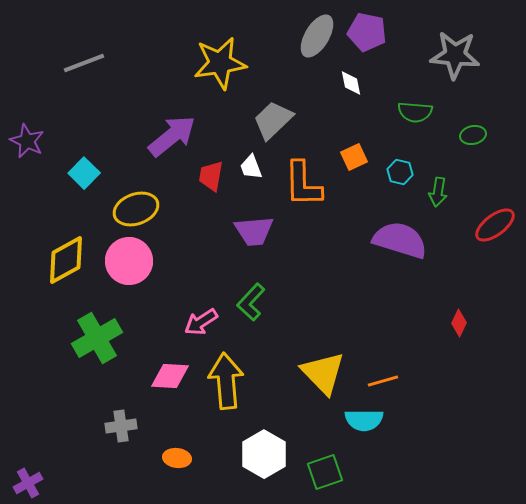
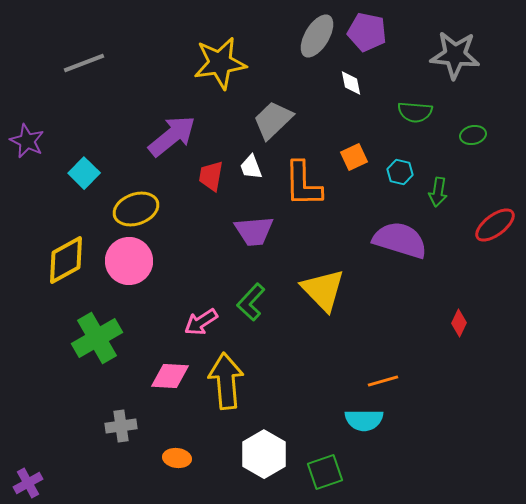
yellow triangle: moved 83 px up
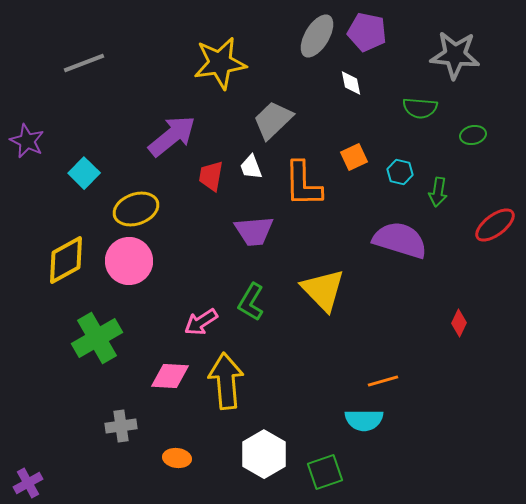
green semicircle: moved 5 px right, 4 px up
green L-shape: rotated 12 degrees counterclockwise
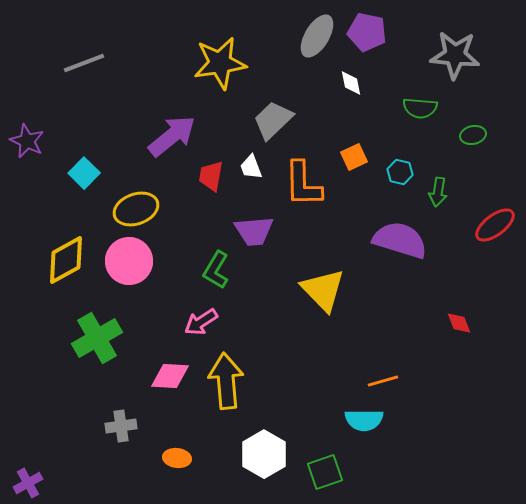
green L-shape: moved 35 px left, 32 px up
red diamond: rotated 48 degrees counterclockwise
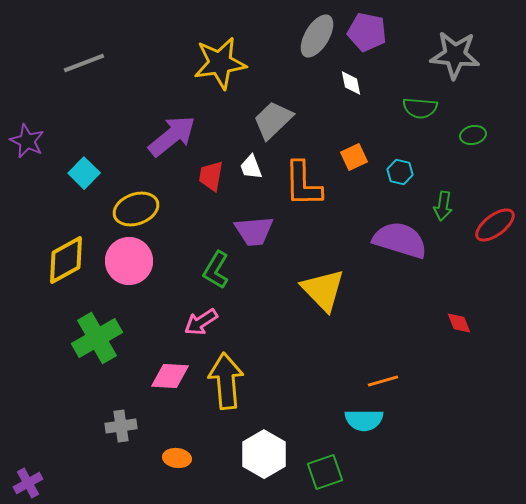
green arrow: moved 5 px right, 14 px down
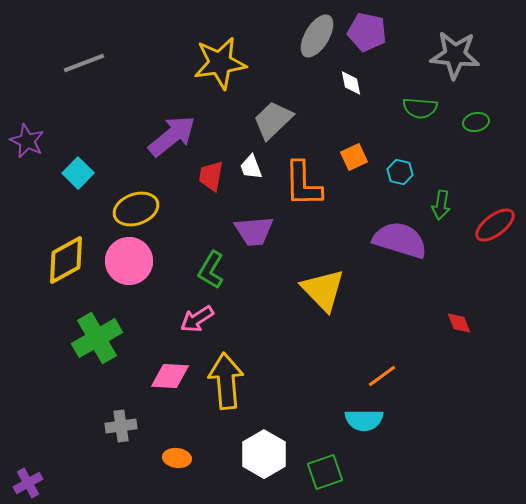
green ellipse: moved 3 px right, 13 px up
cyan square: moved 6 px left
green arrow: moved 2 px left, 1 px up
green L-shape: moved 5 px left
pink arrow: moved 4 px left, 3 px up
orange line: moved 1 px left, 5 px up; rotated 20 degrees counterclockwise
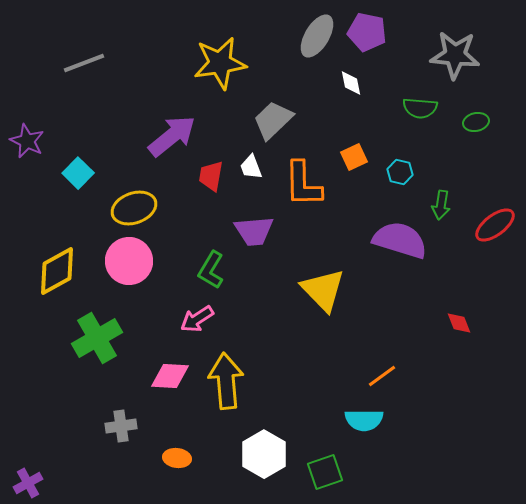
yellow ellipse: moved 2 px left, 1 px up
yellow diamond: moved 9 px left, 11 px down
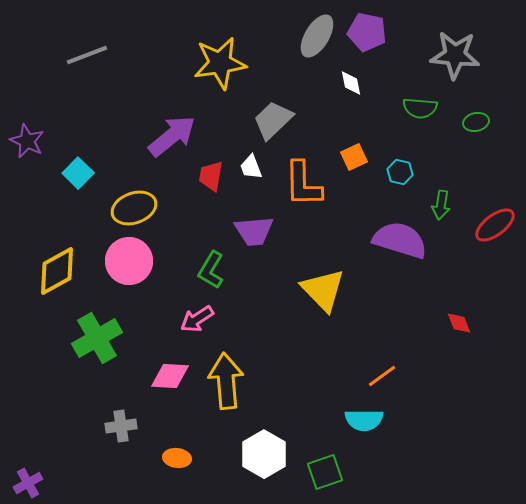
gray line: moved 3 px right, 8 px up
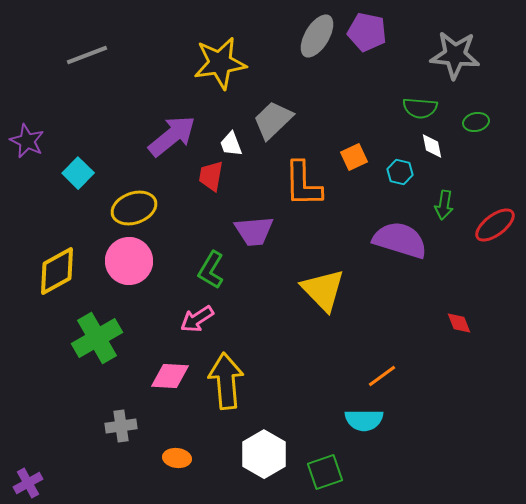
white diamond: moved 81 px right, 63 px down
white trapezoid: moved 20 px left, 23 px up
green arrow: moved 3 px right
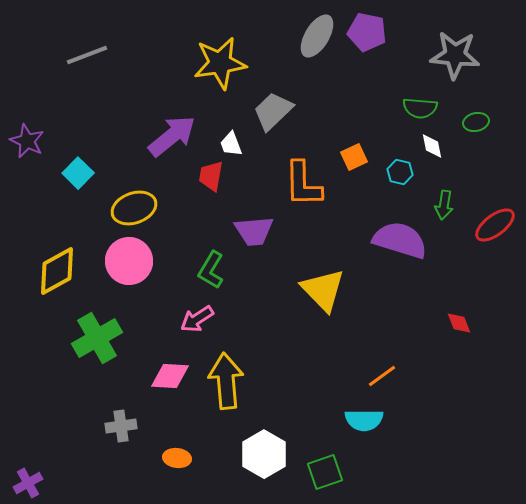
gray trapezoid: moved 9 px up
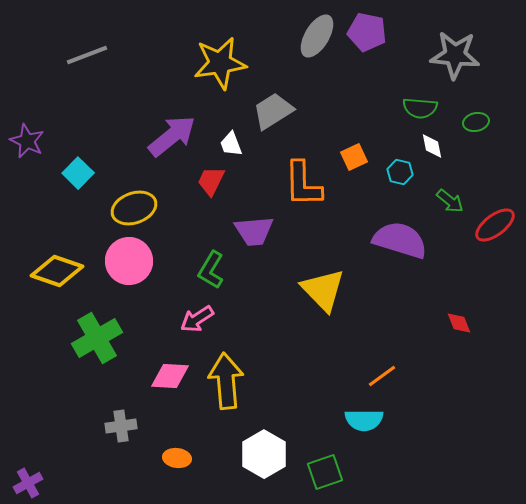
gray trapezoid: rotated 12 degrees clockwise
red trapezoid: moved 5 px down; rotated 16 degrees clockwise
green arrow: moved 6 px right, 4 px up; rotated 60 degrees counterclockwise
yellow diamond: rotated 48 degrees clockwise
